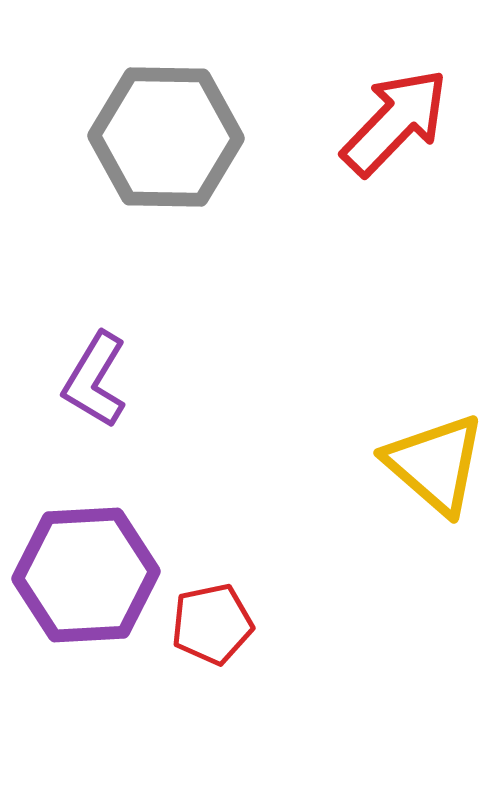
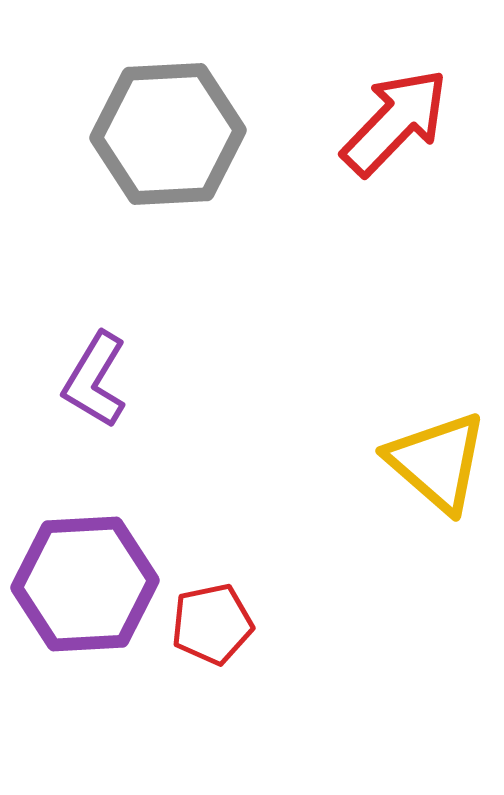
gray hexagon: moved 2 px right, 3 px up; rotated 4 degrees counterclockwise
yellow triangle: moved 2 px right, 2 px up
purple hexagon: moved 1 px left, 9 px down
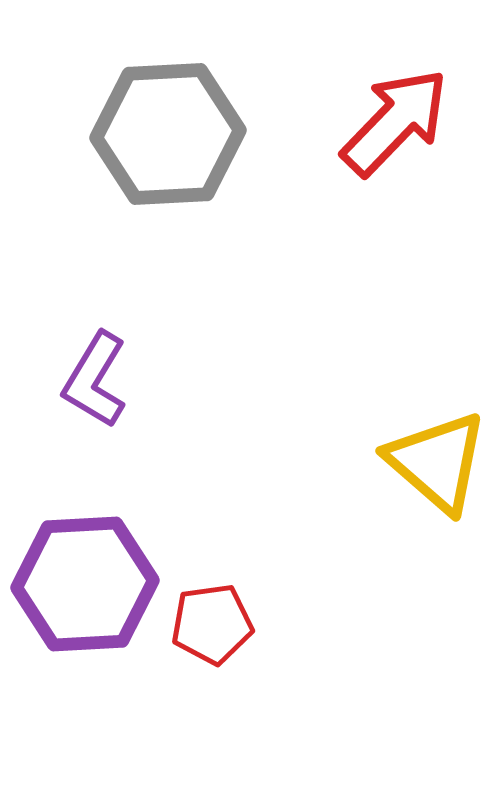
red pentagon: rotated 4 degrees clockwise
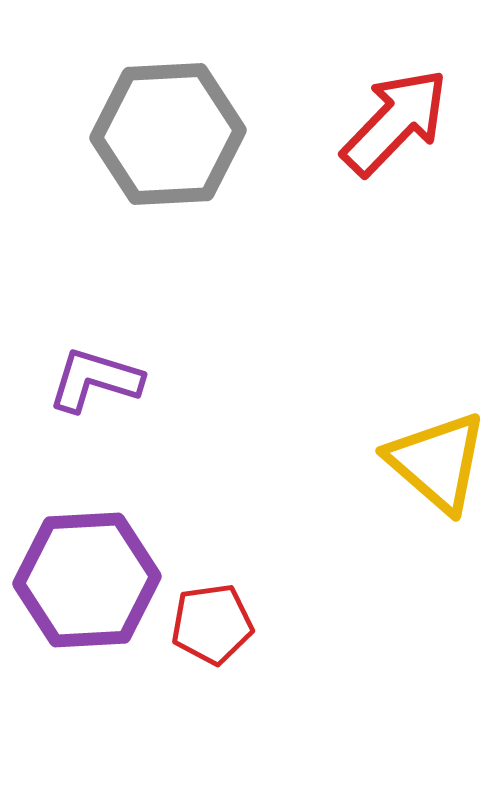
purple L-shape: rotated 76 degrees clockwise
purple hexagon: moved 2 px right, 4 px up
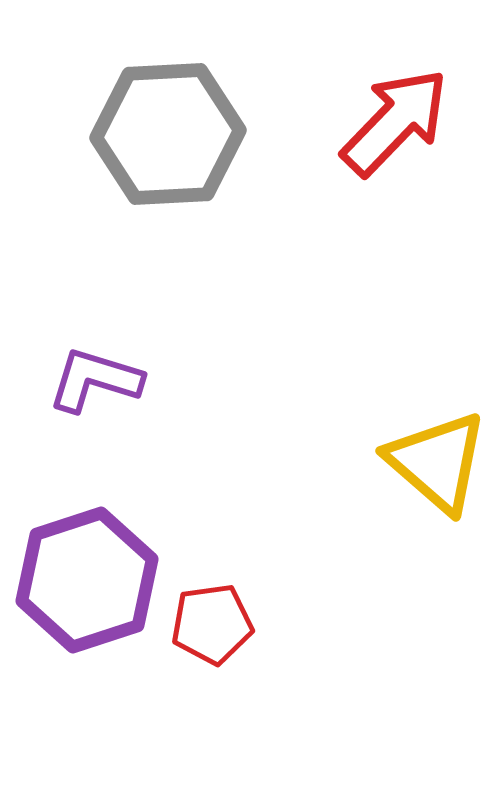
purple hexagon: rotated 15 degrees counterclockwise
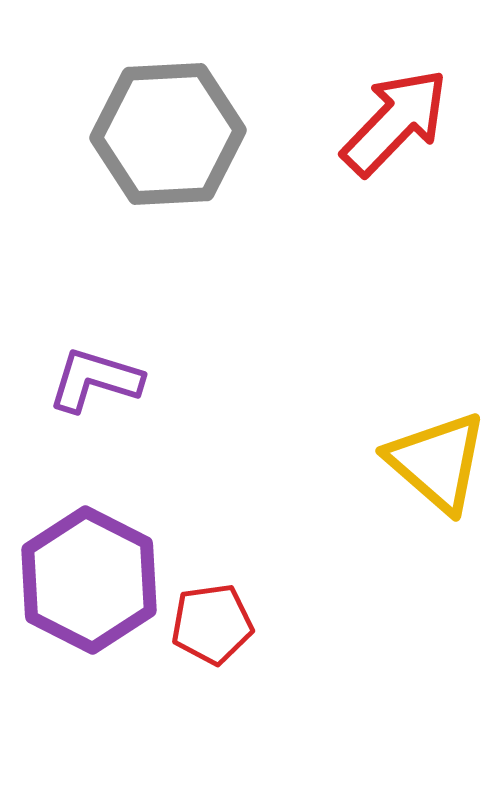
purple hexagon: moved 2 px right; rotated 15 degrees counterclockwise
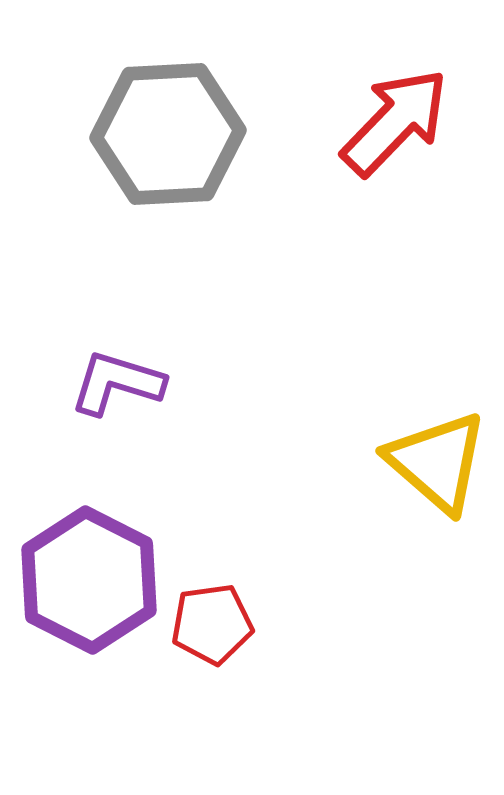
purple L-shape: moved 22 px right, 3 px down
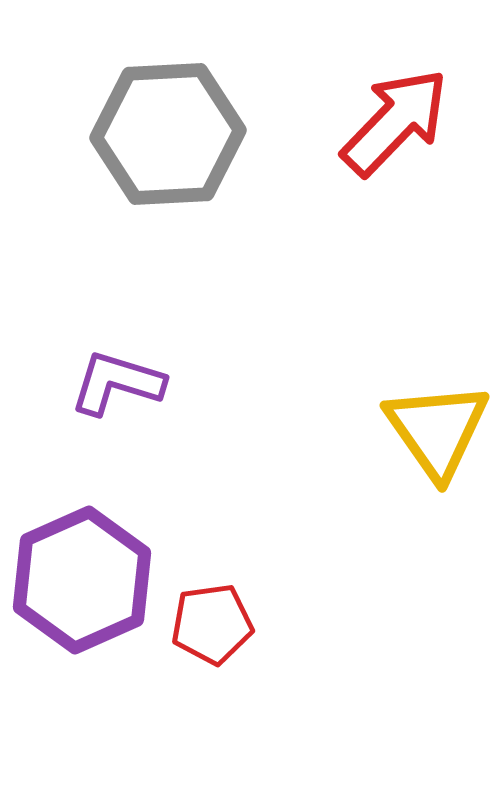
yellow triangle: moved 32 px up; rotated 14 degrees clockwise
purple hexagon: moved 7 px left; rotated 9 degrees clockwise
